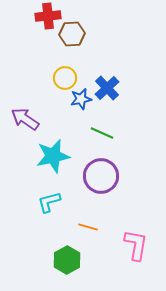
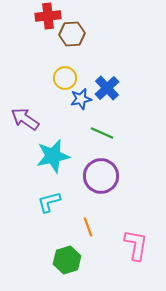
orange line: rotated 54 degrees clockwise
green hexagon: rotated 12 degrees clockwise
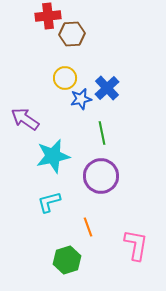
green line: rotated 55 degrees clockwise
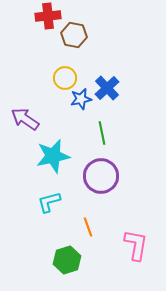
brown hexagon: moved 2 px right, 1 px down; rotated 15 degrees clockwise
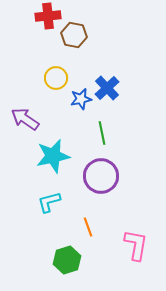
yellow circle: moved 9 px left
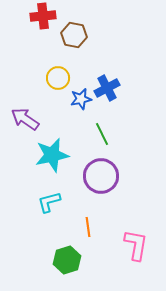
red cross: moved 5 px left
yellow circle: moved 2 px right
blue cross: rotated 15 degrees clockwise
green line: moved 1 px down; rotated 15 degrees counterclockwise
cyan star: moved 1 px left, 1 px up
orange line: rotated 12 degrees clockwise
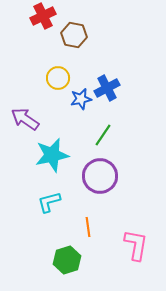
red cross: rotated 20 degrees counterclockwise
green line: moved 1 px right, 1 px down; rotated 60 degrees clockwise
purple circle: moved 1 px left
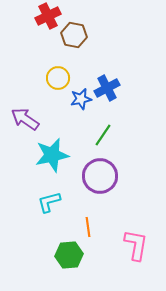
red cross: moved 5 px right
green hexagon: moved 2 px right, 5 px up; rotated 12 degrees clockwise
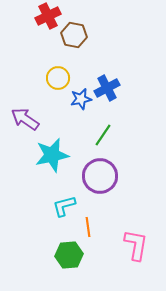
cyan L-shape: moved 15 px right, 4 px down
